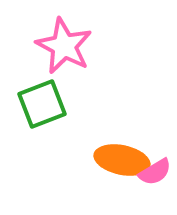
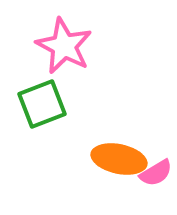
orange ellipse: moved 3 px left, 1 px up
pink semicircle: moved 1 px right, 1 px down
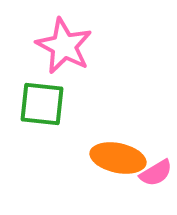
green square: rotated 27 degrees clockwise
orange ellipse: moved 1 px left, 1 px up
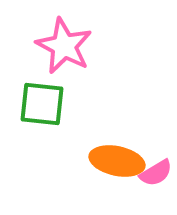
orange ellipse: moved 1 px left, 3 px down
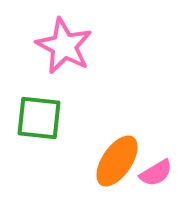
green square: moved 3 px left, 14 px down
orange ellipse: rotated 68 degrees counterclockwise
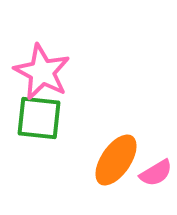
pink star: moved 22 px left, 26 px down
orange ellipse: moved 1 px left, 1 px up
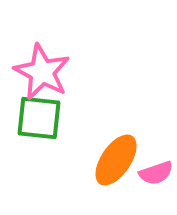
pink semicircle: rotated 12 degrees clockwise
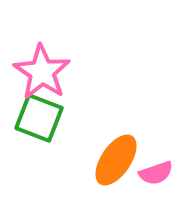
pink star: rotated 6 degrees clockwise
green square: rotated 15 degrees clockwise
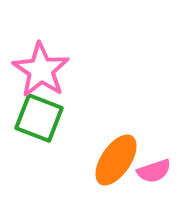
pink star: moved 1 px left, 2 px up
pink semicircle: moved 2 px left, 2 px up
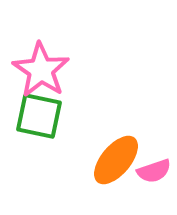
green square: moved 2 px up; rotated 9 degrees counterclockwise
orange ellipse: rotated 6 degrees clockwise
